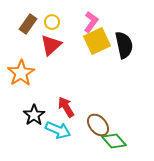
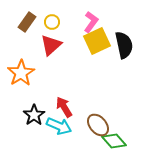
brown rectangle: moved 1 px left, 2 px up
red arrow: moved 2 px left
cyan arrow: moved 1 px right, 4 px up
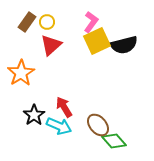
yellow circle: moved 5 px left
black semicircle: rotated 88 degrees clockwise
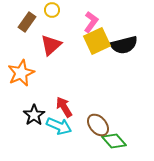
yellow circle: moved 5 px right, 12 px up
orange star: rotated 8 degrees clockwise
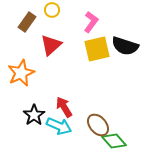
yellow square: moved 8 px down; rotated 12 degrees clockwise
black semicircle: moved 1 px right, 1 px down; rotated 32 degrees clockwise
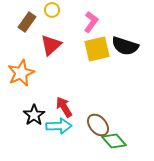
cyan arrow: rotated 25 degrees counterclockwise
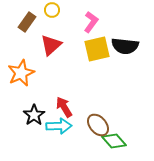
black semicircle: rotated 12 degrees counterclockwise
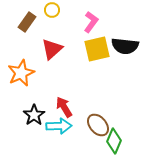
red triangle: moved 1 px right, 4 px down
green diamond: rotated 65 degrees clockwise
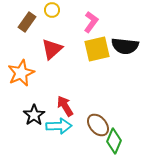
red arrow: moved 1 px right, 1 px up
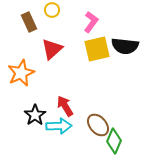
brown rectangle: moved 2 px right; rotated 60 degrees counterclockwise
black star: moved 1 px right
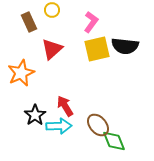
green diamond: rotated 45 degrees counterclockwise
